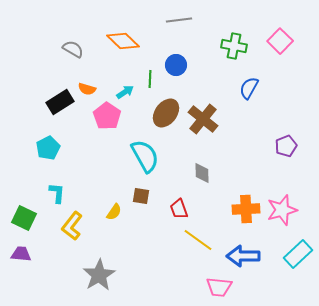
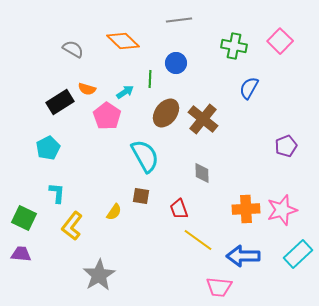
blue circle: moved 2 px up
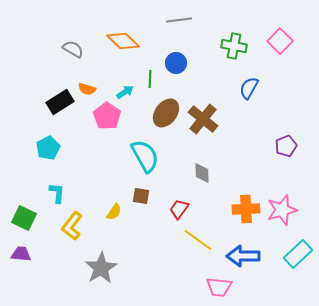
red trapezoid: rotated 55 degrees clockwise
gray star: moved 2 px right, 7 px up
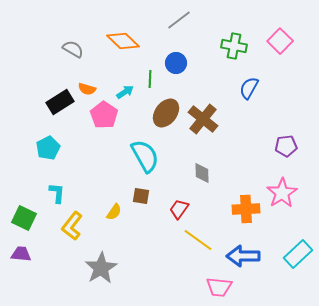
gray line: rotated 30 degrees counterclockwise
pink pentagon: moved 3 px left, 1 px up
purple pentagon: rotated 15 degrees clockwise
pink star: moved 17 px up; rotated 16 degrees counterclockwise
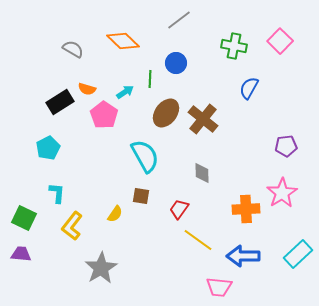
yellow semicircle: moved 1 px right, 2 px down
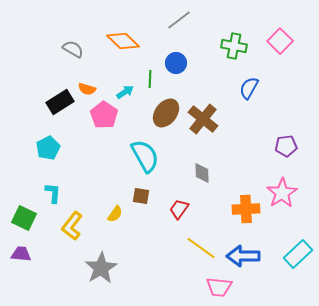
cyan L-shape: moved 4 px left
yellow line: moved 3 px right, 8 px down
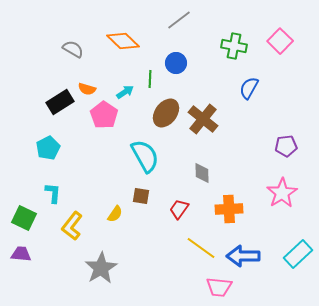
orange cross: moved 17 px left
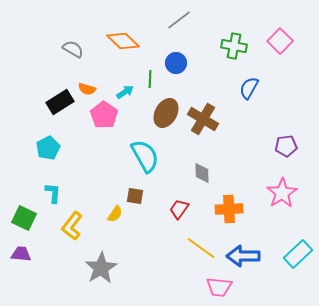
brown ellipse: rotated 8 degrees counterclockwise
brown cross: rotated 8 degrees counterclockwise
brown square: moved 6 px left
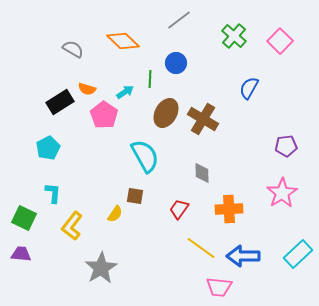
green cross: moved 10 px up; rotated 30 degrees clockwise
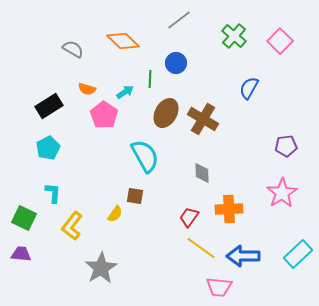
black rectangle: moved 11 px left, 4 px down
red trapezoid: moved 10 px right, 8 px down
